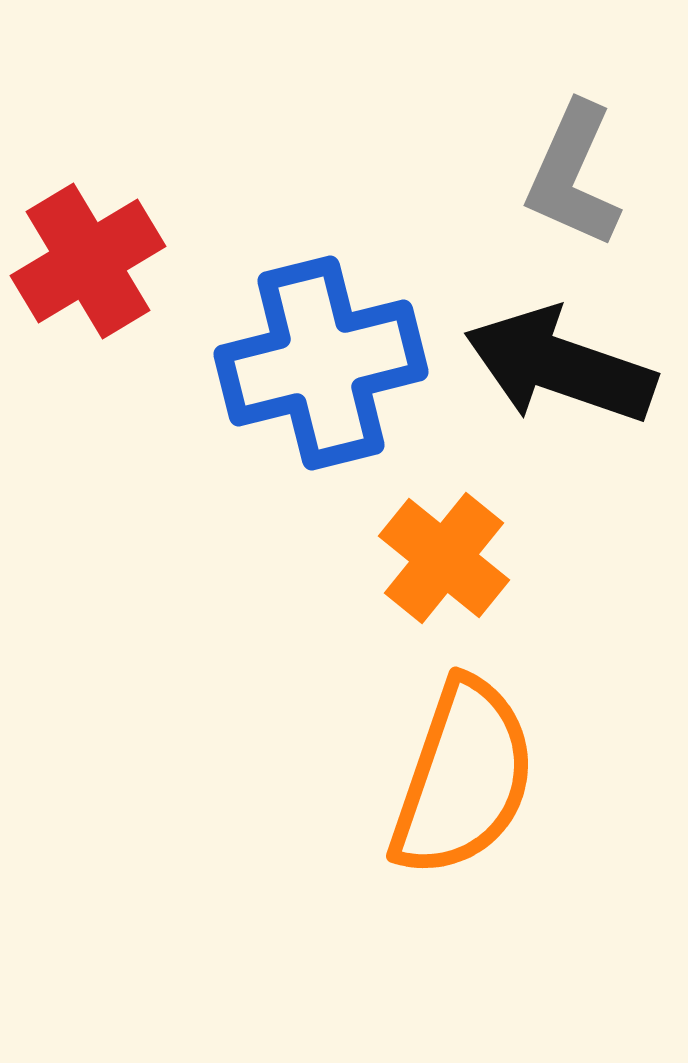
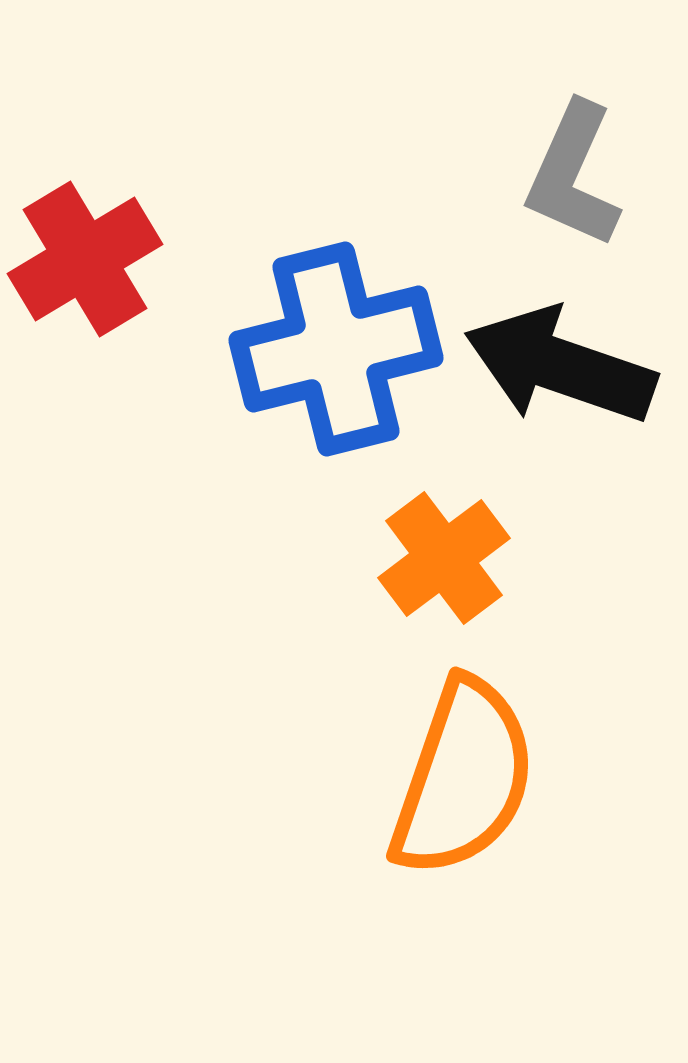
red cross: moved 3 px left, 2 px up
blue cross: moved 15 px right, 14 px up
orange cross: rotated 14 degrees clockwise
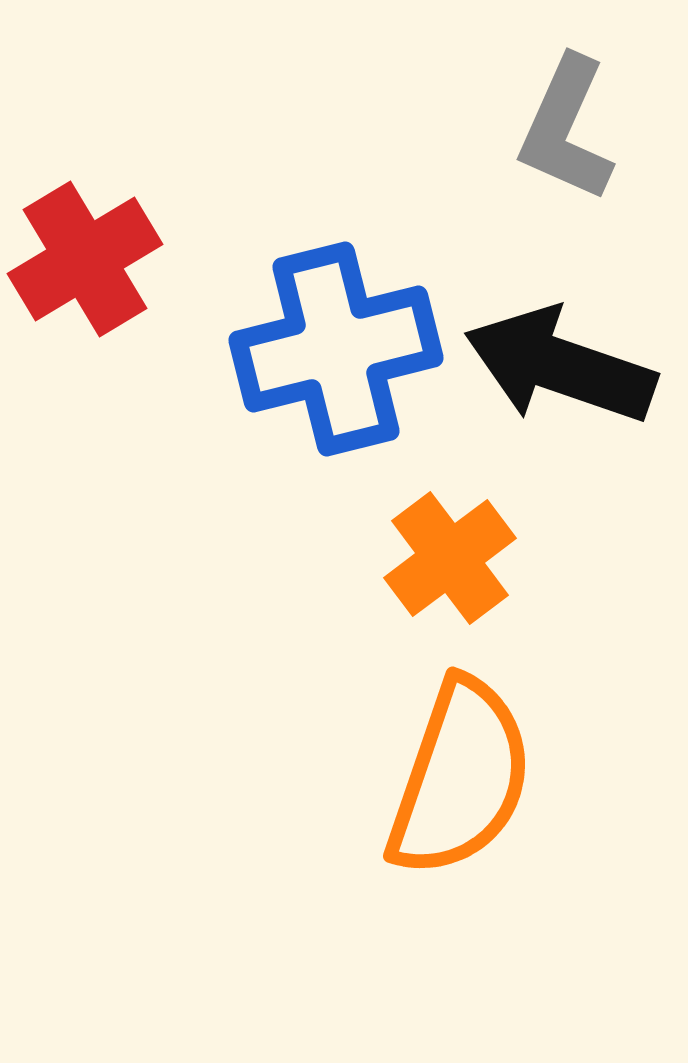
gray L-shape: moved 7 px left, 46 px up
orange cross: moved 6 px right
orange semicircle: moved 3 px left
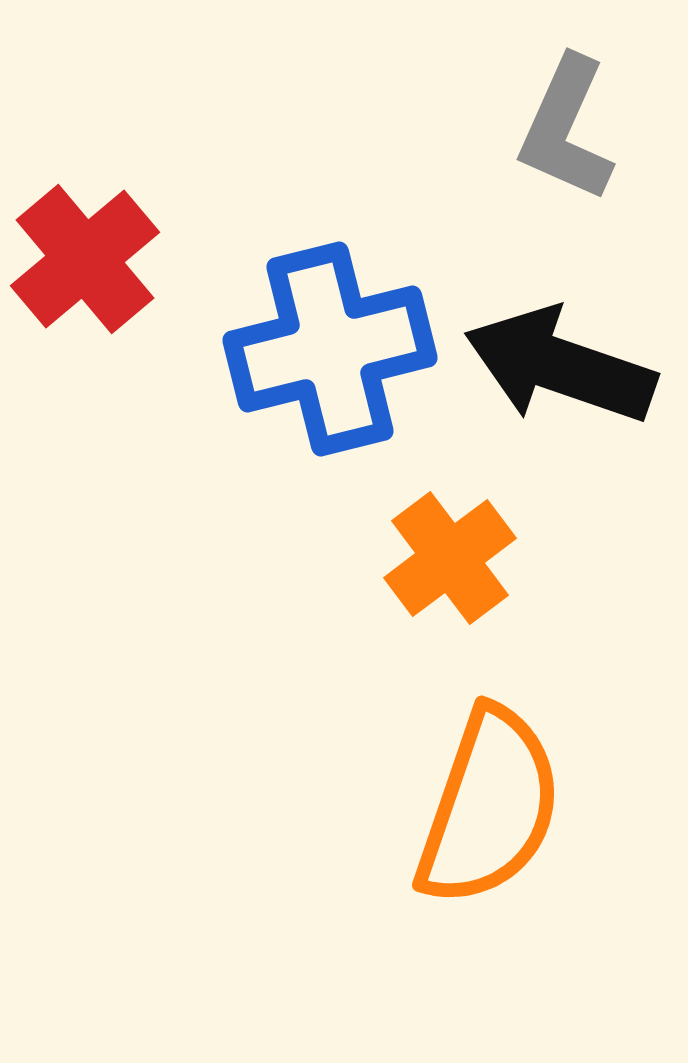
red cross: rotated 9 degrees counterclockwise
blue cross: moved 6 px left
orange semicircle: moved 29 px right, 29 px down
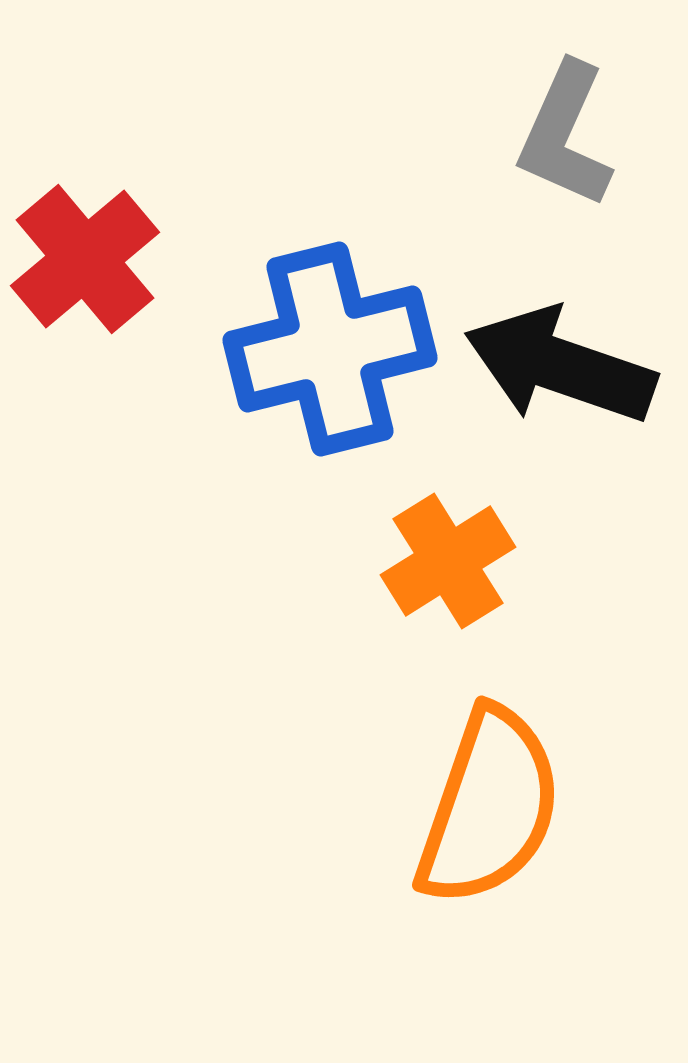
gray L-shape: moved 1 px left, 6 px down
orange cross: moved 2 px left, 3 px down; rotated 5 degrees clockwise
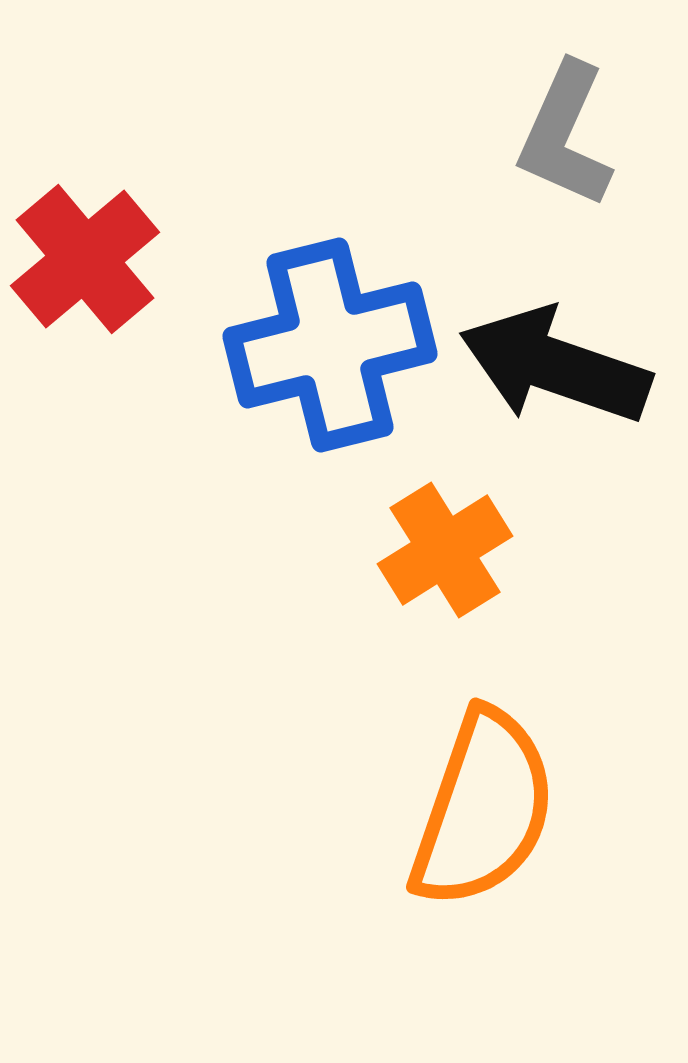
blue cross: moved 4 px up
black arrow: moved 5 px left
orange cross: moved 3 px left, 11 px up
orange semicircle: moved 6 px left, 2 px down
